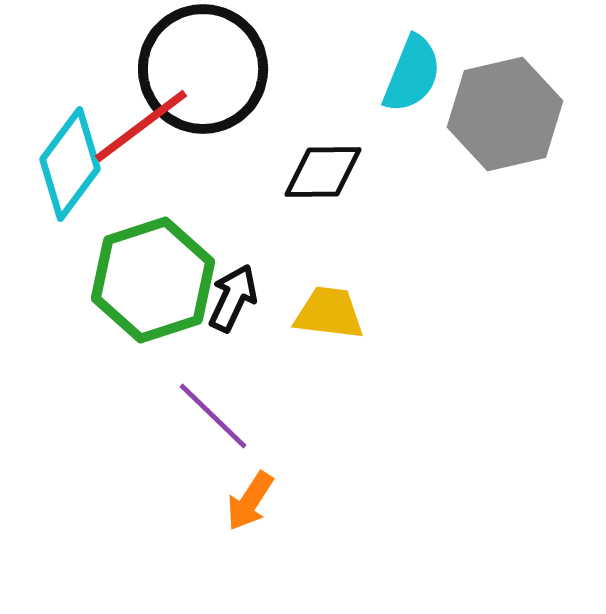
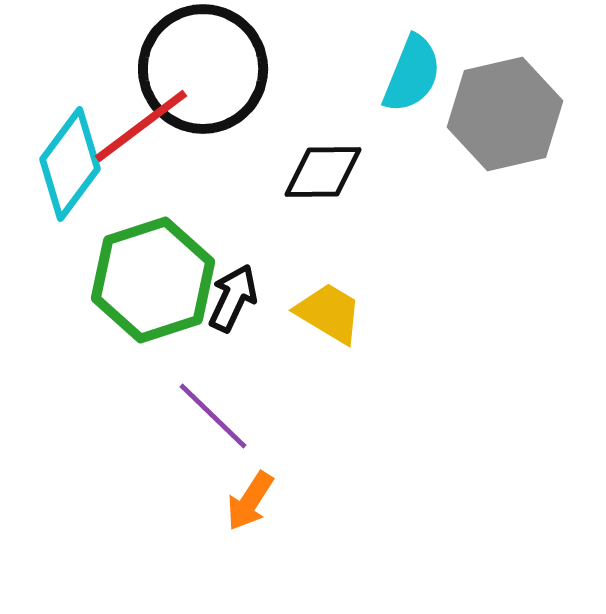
yellow trapezoid: rotated 24 degrees clockwise
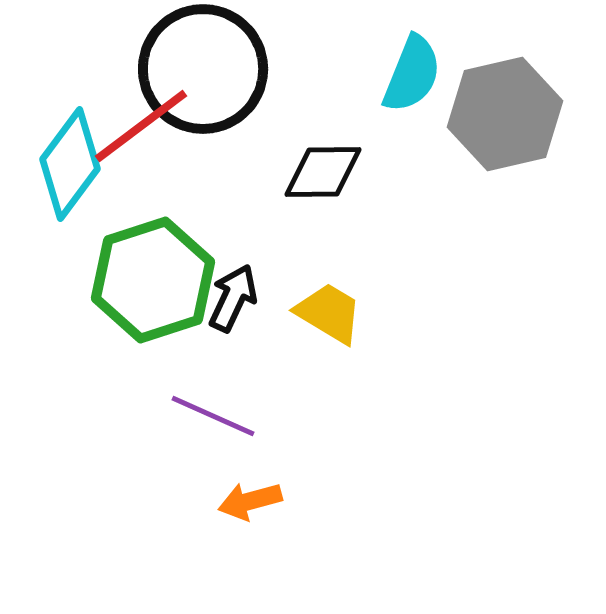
purple line: rotated 20 degrees counterclockwise
orange arrow: rotated 42 degrees clockwise
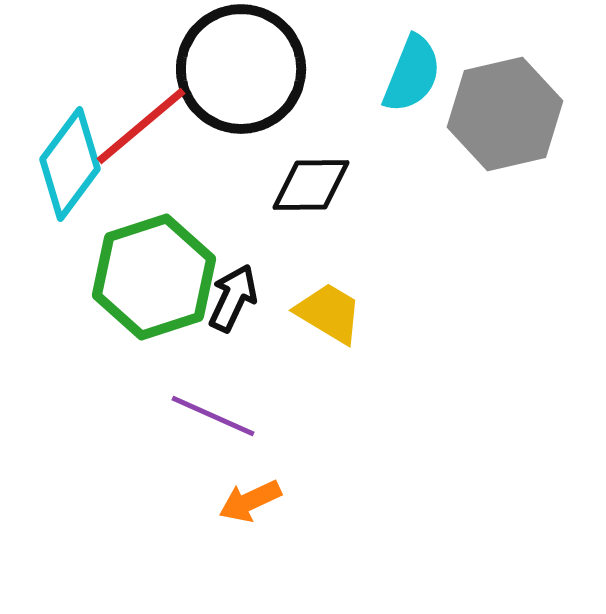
black circle: moved 38 px right
red line: rotated 3 degrees counterclockwise
black diamond: moved 12 px left, 13 px down
green hexagon: moved 1 px right, 3 px up
orange arrow: rotated 10 degrees counterclockwise
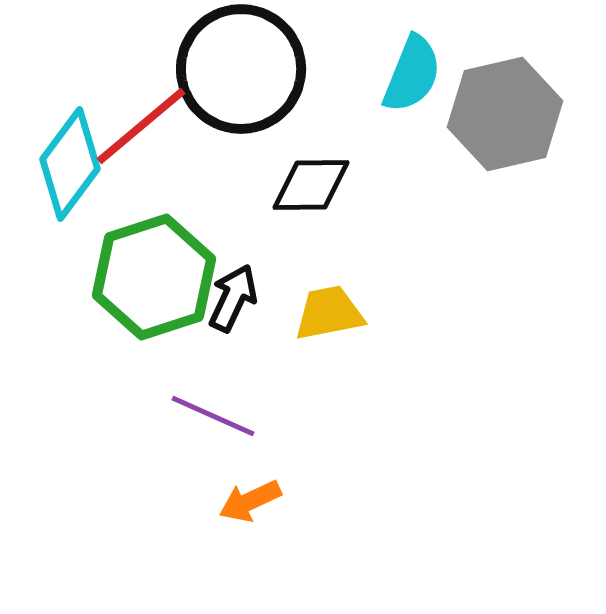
yellow trapezoid: rotated 42 degrees counterclockwise
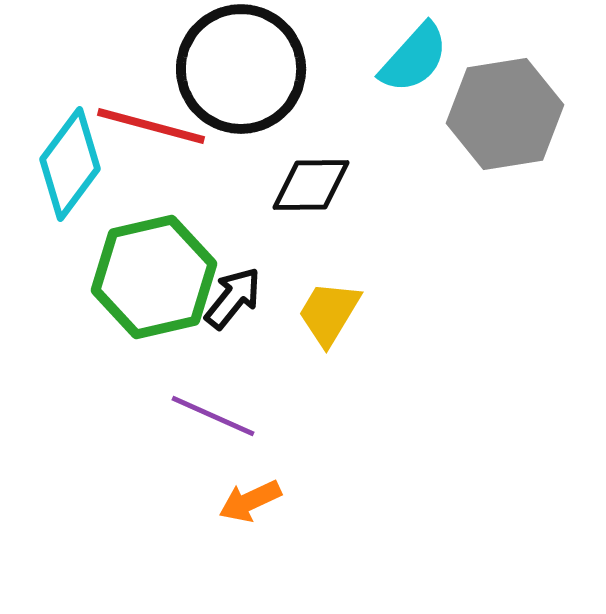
cyan semicircle: moved 2 px right, 16 px up; rotated 20 degrees clockwise
gray hexagon: rotated 4 degrees clockwise
red line: moved 10 px right; rotated 55 degrees clockwise
green hexagon: rotated 5 degrees clockwise
black arrow: rotated 14 degrees clockwise
yellow trapezoid: rotated 48 degrees counterclockwise
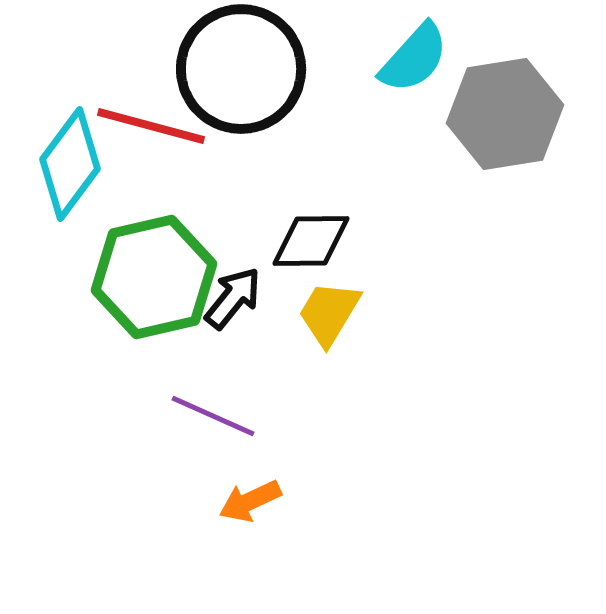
black diamond: moved 56 px down
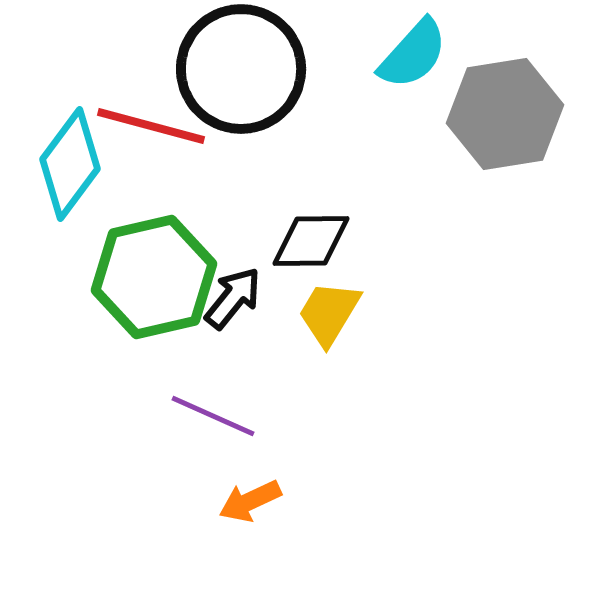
cyan semicircle: moved 1 px left, 4 px up
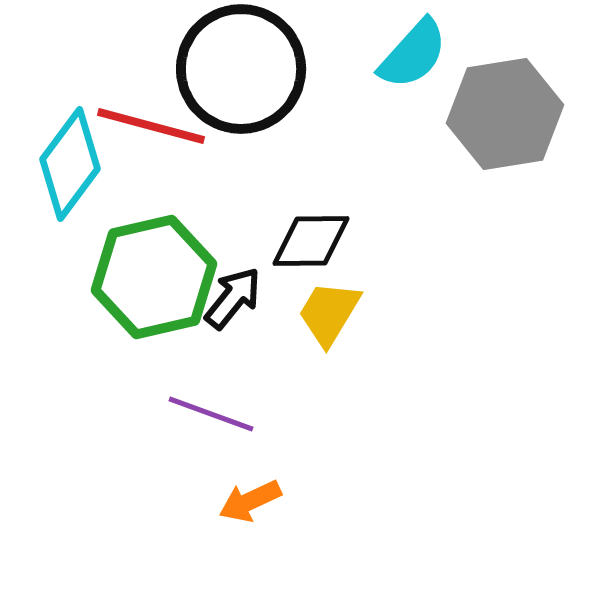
purple line: moved 2 px left, 2 px up; rotated 4 degrees counterclockwise
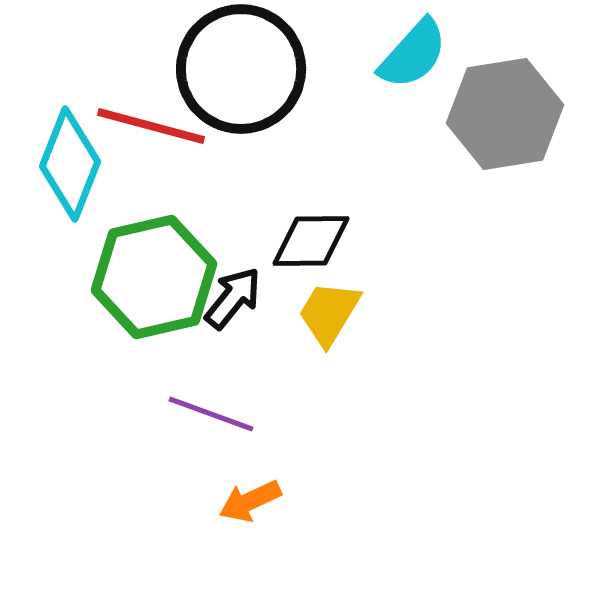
cyan diamond: rotated 15 degrees counterclockwise
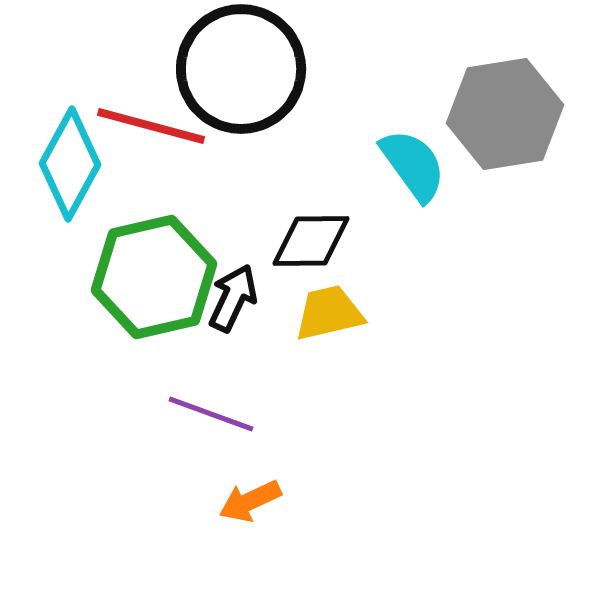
cyan semicircle: moved 111 px down; rotated 78 degrees counterclockwise
cyan diamond: rotated 7 degrees clockwise
black arrow: rotated 14 degrees counterclockwise
yellow trapezoid: rotated 46 degrees clockwise
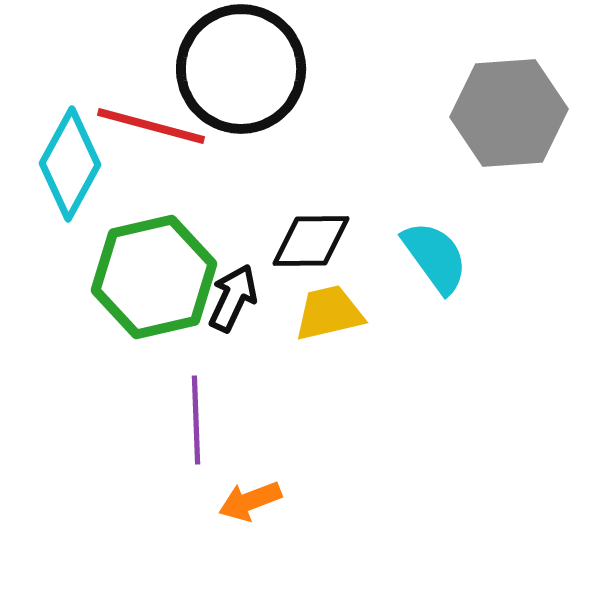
gray hexagon: moved 4 px right, 1 px up; rotated 5 degrees clockwise
cyan semicircle: moved 22 px right, 92 px down
purple line: moved 15 px left, 6 px down; rotated 68 degrees clockwise
orange arrow: rotated 4 degrees clockwise
